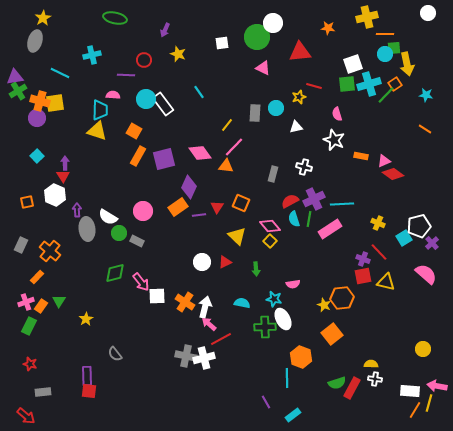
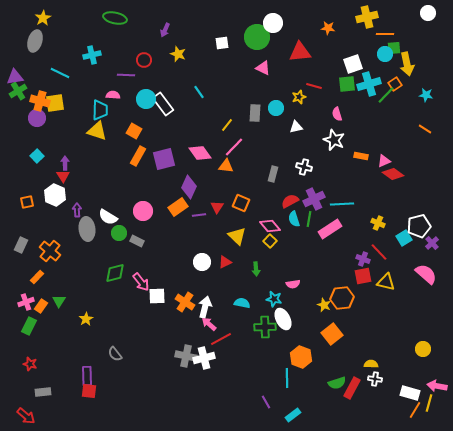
white rectangle at (410, 391): moved 2 px down; rotated 12 degrees clockwise
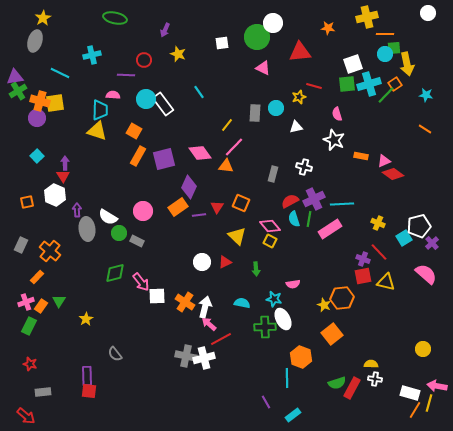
yellow square at (270, 241): rotated 16 degrees counterclockwise
